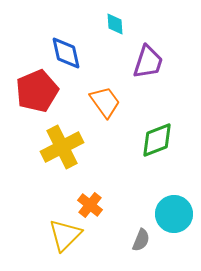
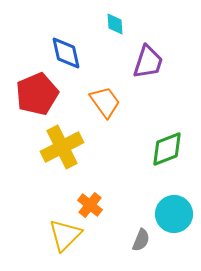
red pentagon: moved 3 px down
green diamond: moved 10 px right, 9 px down
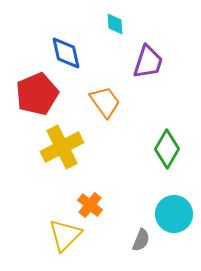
green diamond: rotated 39 degrees counterclockwise
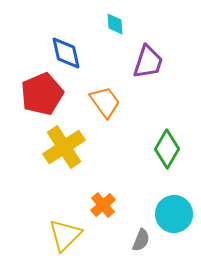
red pentagon: moved 5 px right
yellow cross: moved 2 px right; rotated 6 degrees counterclockwise
orange cross: moved 13 px right; rotated 10 degrees clockwise
